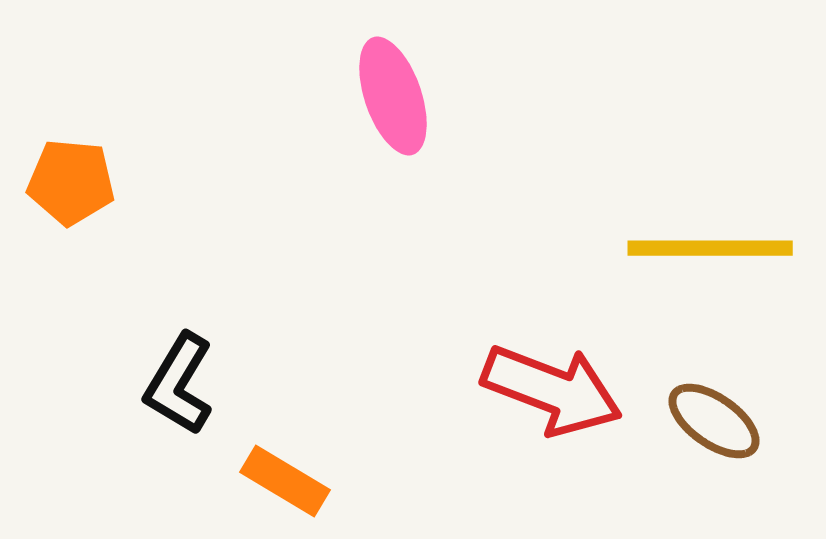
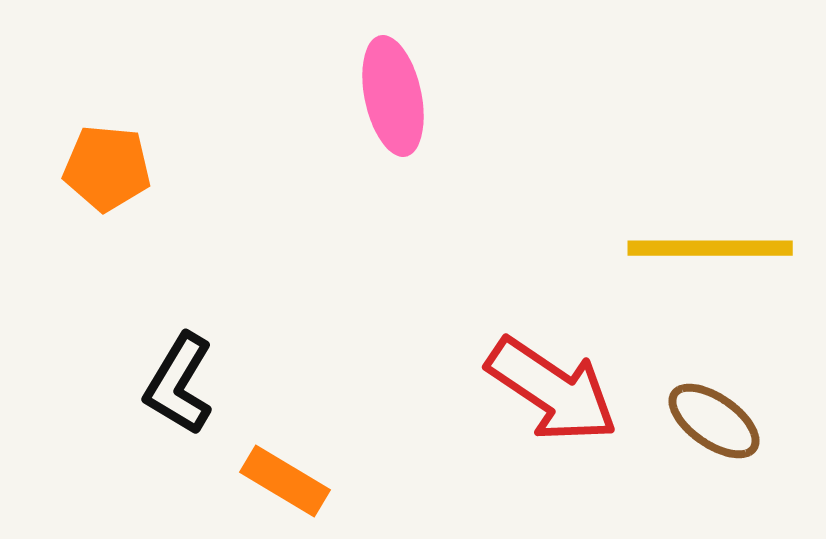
pink ellipse: rotated 7 degrees clockwise
orange pentagon: moved 36 px right, 14 px up
red arrow: rotated 13 degrees clockwise
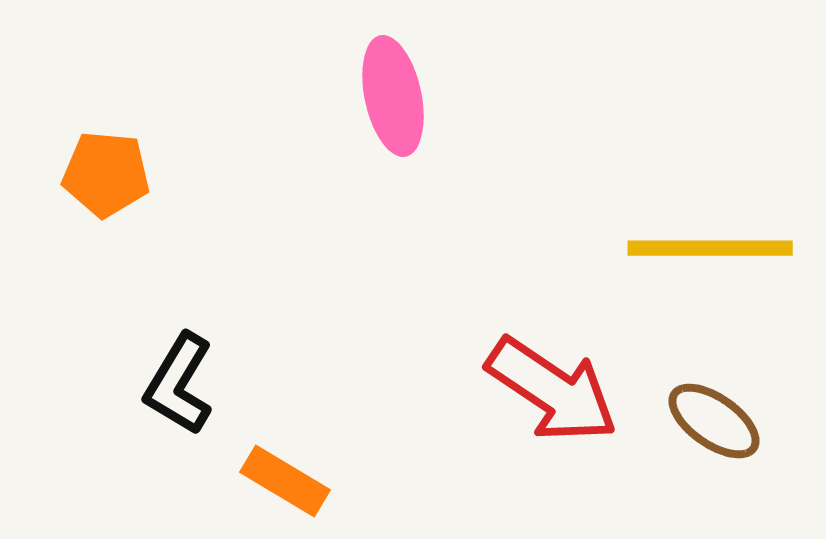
orange pentagon: moved 1 px left, 6 px down
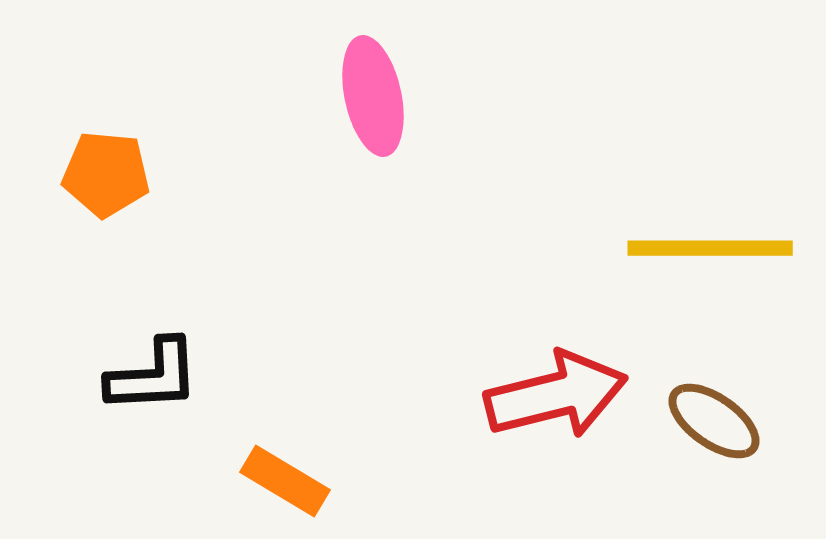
pink ellipse: moved 20 px left
black L-shape: moved 26 px left, 8 px up; rotated 124 degrees counterclockwise
red arrow: moved 4 px right, 5 px down; rotated 48 degrees counterclockwise
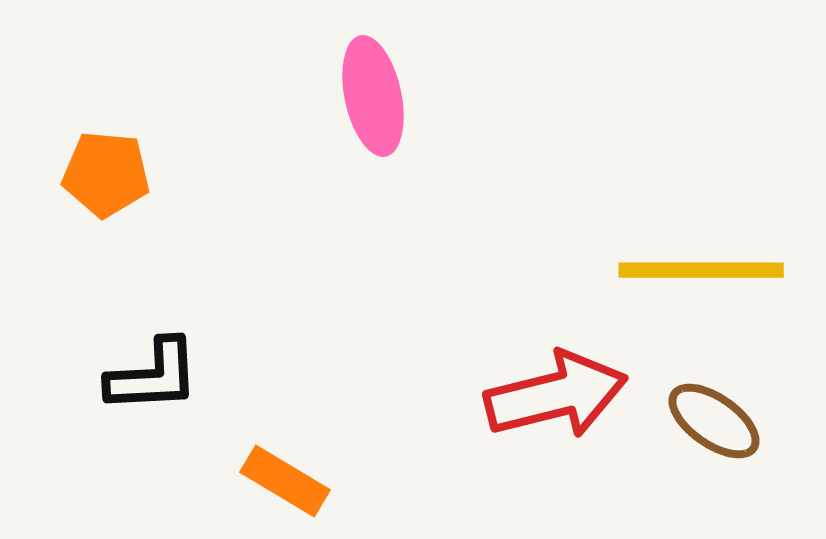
yellow line: moved 9 px left, 22 px down
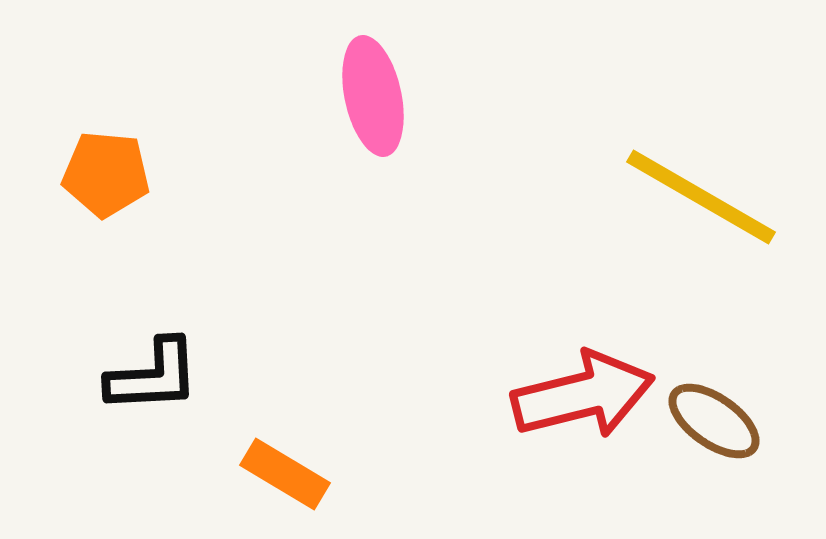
yellow line: moved 73 px up; rotated 30 degrees clockwise
red arrow: moved 27 px right
orange rectangle: moved 7 px up
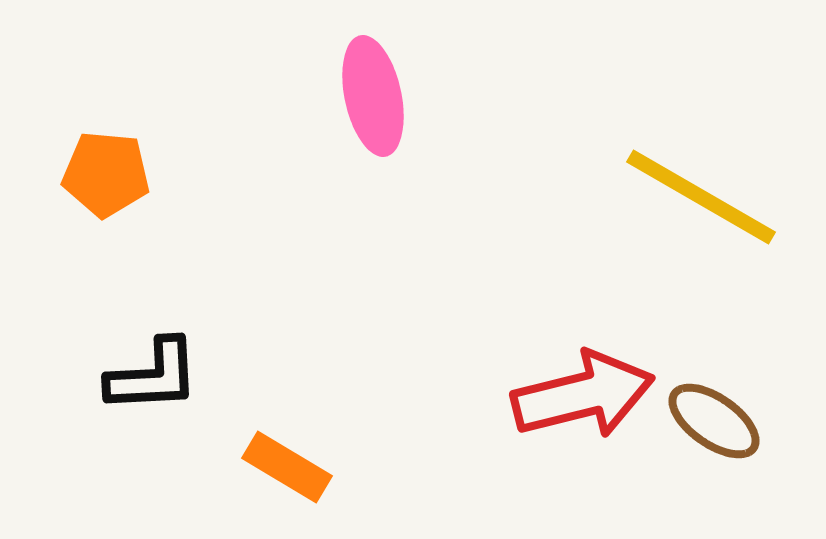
orange rectangle: moved 2 px right, 7 px up
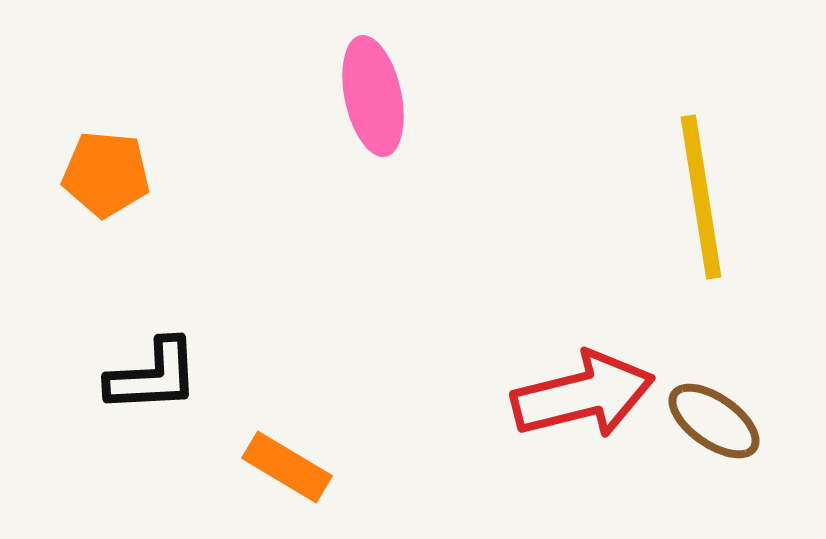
yellow line: rotated 51 degrees clockwise
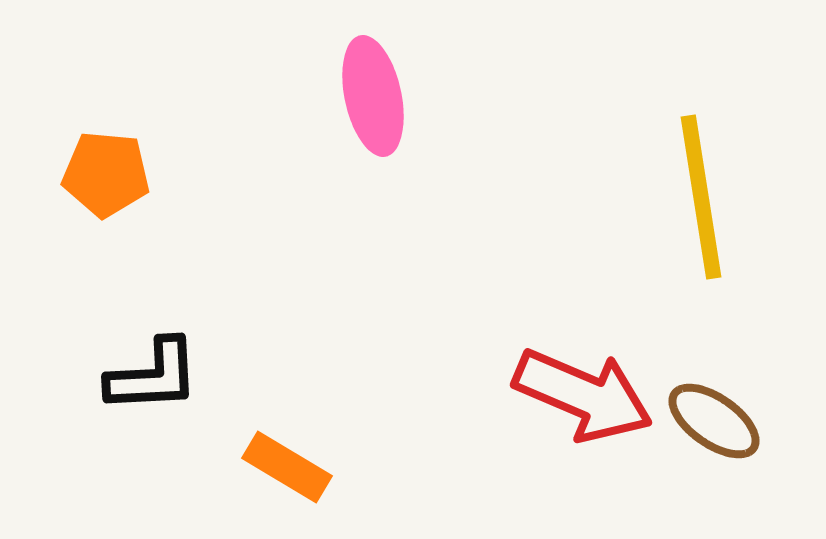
red arrow: rotated 37 degrees clockwise
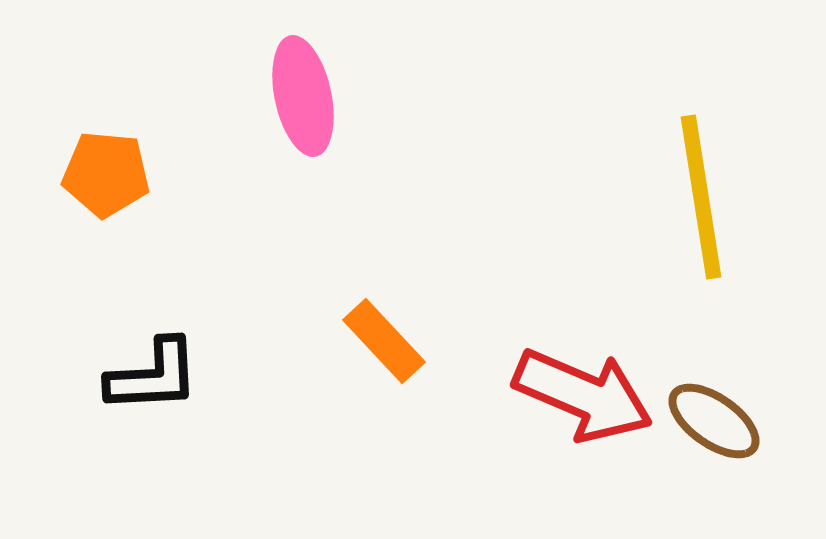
pink ellipse: moved 70 px left
orange rectangle: moved 97 px right, 126 px up; rotated 16 degrees clockwise
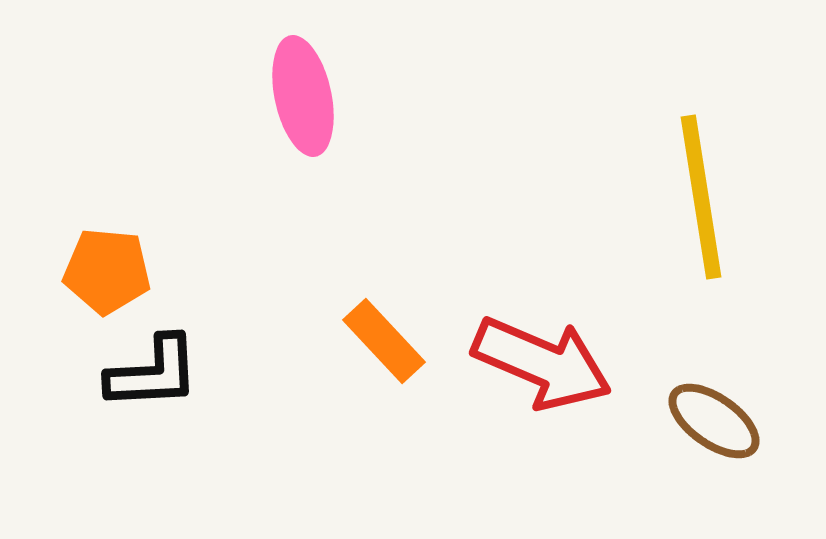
orange pentagon: moved 1 px right, 97 px down
black L-shape: moved 3 px up
red arrow: moved 41 px left, 32 px up
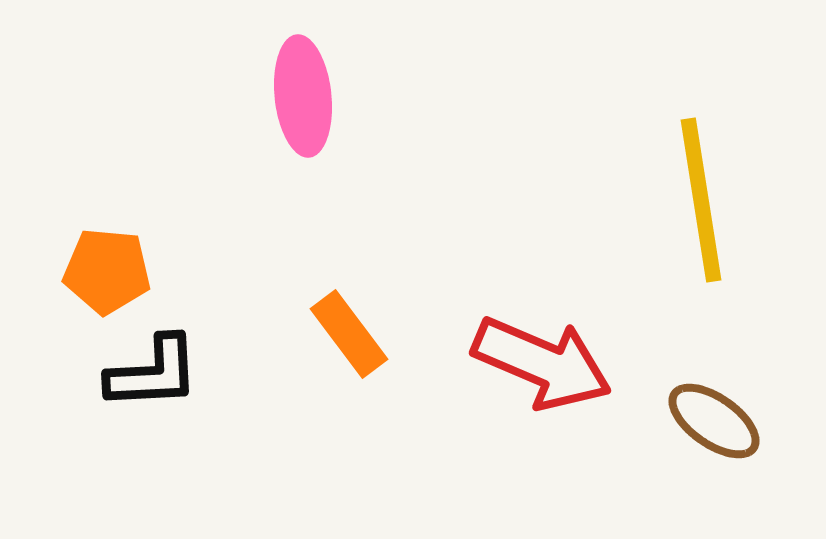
pink ellipse: rotated 6 degrees clockwise
yellow line: moved 3 px down
orange rectangle: moved 35 px left, 7 px up; rotated 6 degrees clockwise
